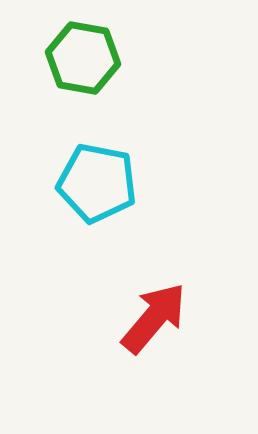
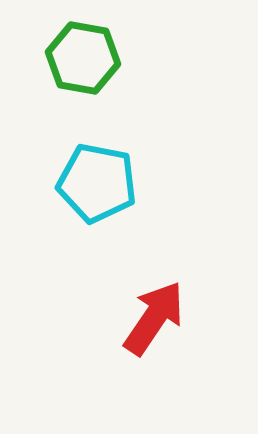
red arrow: rotated 6 degrees counterclockwise
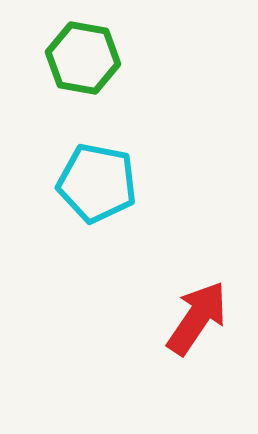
red arrow: moved 43 px right
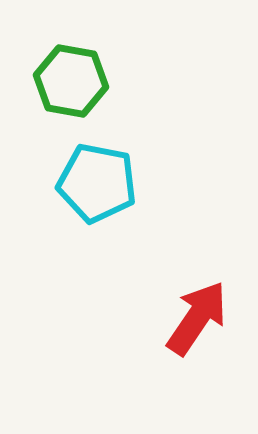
green hexagon: moved 12 px left, 23 px down
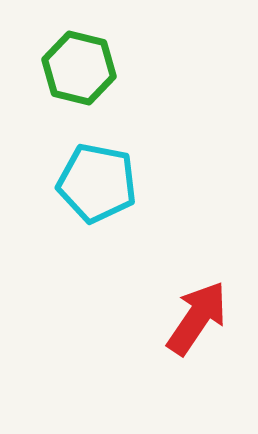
green hexagon: moved 8 px right, 13 px up; rotated 4 degrees clockwise
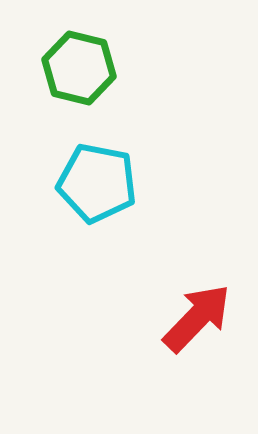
red arrow: rotated 10 degrees clockwise
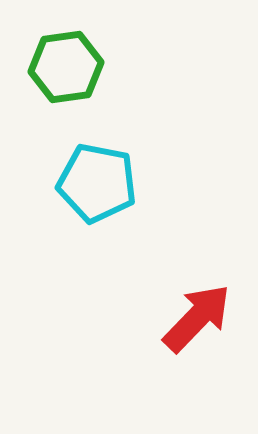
green hexagon: moved 13 px left, 1 px up; rotated 22 degrees counterclockwise
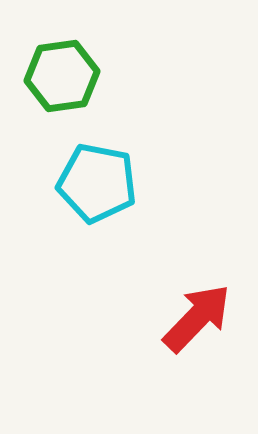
green hexagon: moved 4 px left, 9 px down
